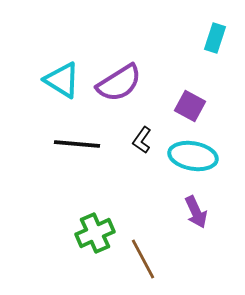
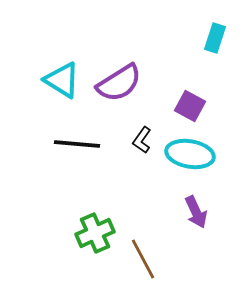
cyan ellipse: moved 3 px left, 2 px up
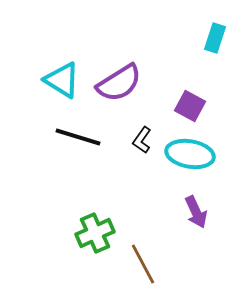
black line: moved 1 px right, 7 px up; rotated 12 degrees clockwise
brown line: moved 5 px down
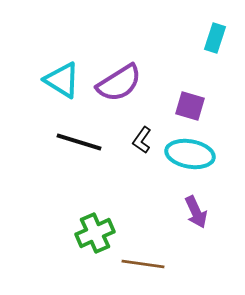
purple square: rotated 12 degrees counterclockwise
black line: moved 1 px right, 5 px down
brown line: rotated 54 degrees counterclockwise
